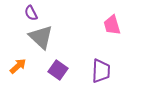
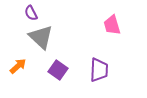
purple trapezoid: moved 2 px left, 1 px up
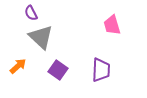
purple trapezoid: moved 2 px right
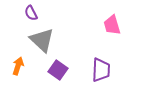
gray triangle: moved 1 px right, 3 px down
orange arrow: rotated 30 degrees counterclockwise
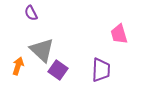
pink trapezoid: moved 7 px right, 9 px down
gray triangle: moved 10 px down
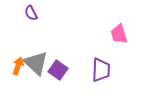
gray triangle: moved 6 px left, 13 px down
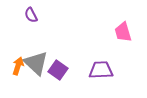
purple semicircle: moved 2 px down
pink trapezoid: moved 4 px right, 2 px up
purple trapezoid: rotated 95 degrees counterclockwise
